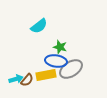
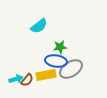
green star: rotated 24 degrees counterclockwise
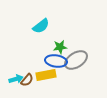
cyan semicircle: moved 2 px right
gray ellipse: moved 5 px right, 9 px up
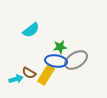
cyan semicircle: moved 10 px left, 4 px down
yellow rectangle: rotated 48 degrees counterclockwise
brown semicircle: moved 2 px right, 7 px up; rotated 80 degrees clockwise
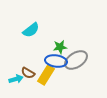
brown semicircle: moved 1 px left
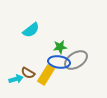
blue ellipse: moved 3 px right, 1 px down
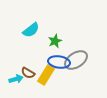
green star: moved 5 px left, 6 px up; rotated 16 degrees counterclockwise
